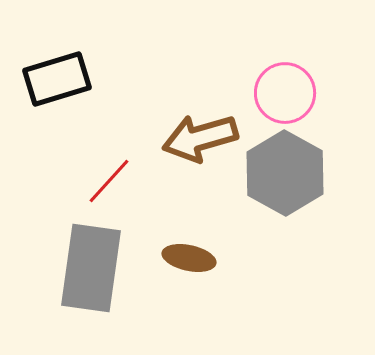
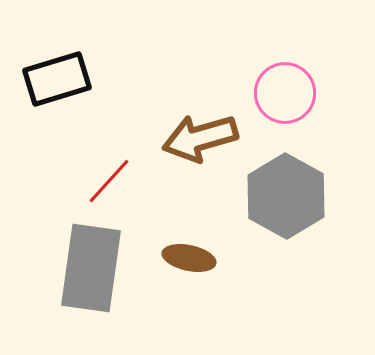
gray hexagon: moved 1 px right, 23 px down
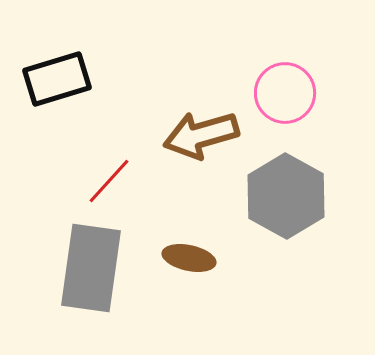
brown arrow: moved 1 px right, 3 px up
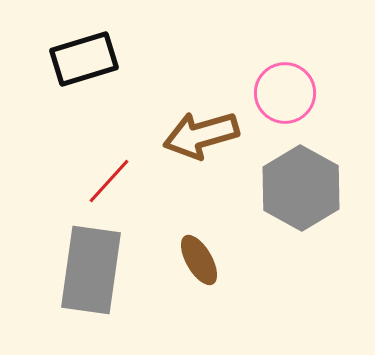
black rectangle: moved 27 px right, 20 px up
gray hexagon: moved 15 px right, 8 px up
brown ellipse: moved 10 px right, 2 px down; rotated 48 degrees clockwise
gray rectangle: moved 2 px down
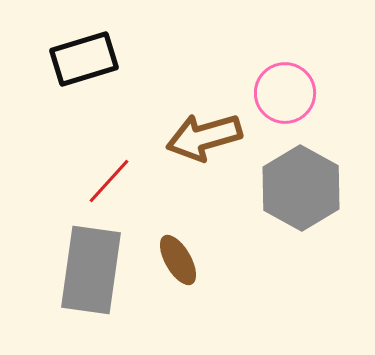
brown arrow: moved 3 px right, 2 px down
brown ellipse: moved 21 px left
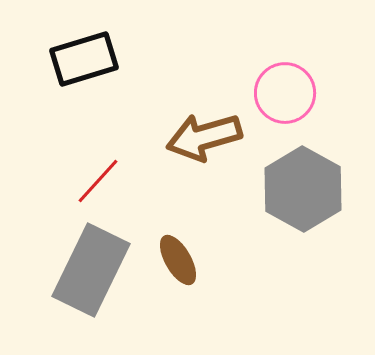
red line: moved 11 px left
gray hexagon: moved 2 px right, 1 px down
gray rectangle: rotated 18 degrees clockwise
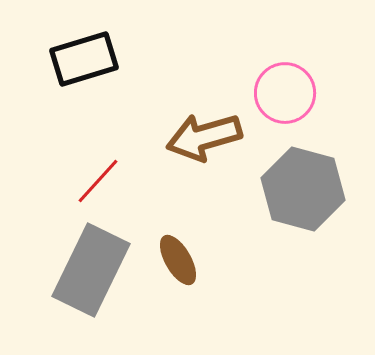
gray hexagon: rotated 14 degrees counterclockwise
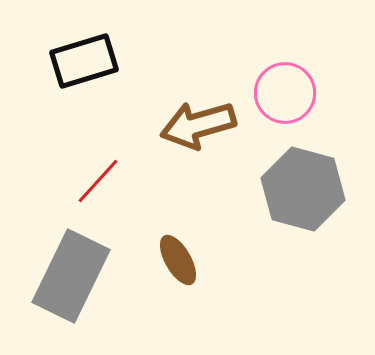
black rectangle: moved 2 px down
brown arrow: moved 6 px left, 12 px up
gray rectangle: moved 20 px left, 6 px down
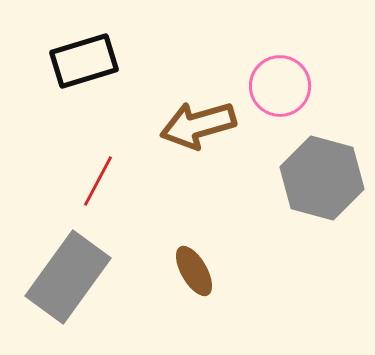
pink circle: moved 5 px left, 7 px up
red line: rotated 14 degrees counterclockwise
gray hexagon: moved 19 px right, 11 px up
brown ellipse: moved 16 px right, 11 px down
gray rectangle: moved 3 px left, 1 px down; rotated 10 degrees clockwise
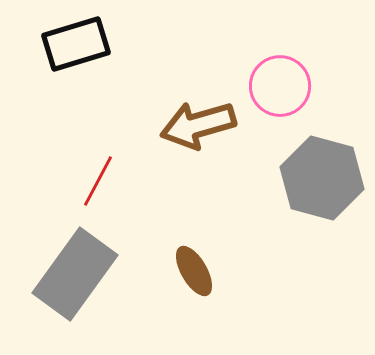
black rectangle: moved 8 px left, 17 px up
gray rectangle: moved 7 px right, 3 px up
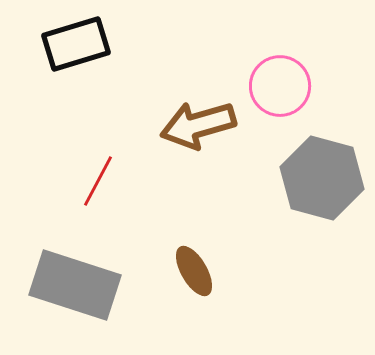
gray rectangle: moved 11 px down; rotated 72 degrees clockwise
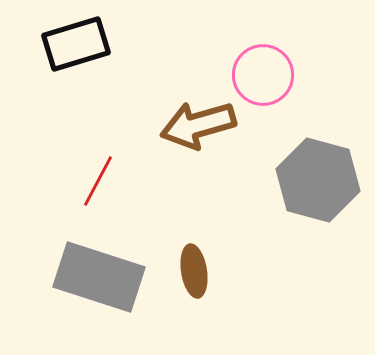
pink circle: moved 17 px left, 11 px up
gray hexagon: moved 4 px left, 2 px down
brown ellipse: rotated 21 degrees clockwise
gray rectangle: moved 24 px right, 8 px up
